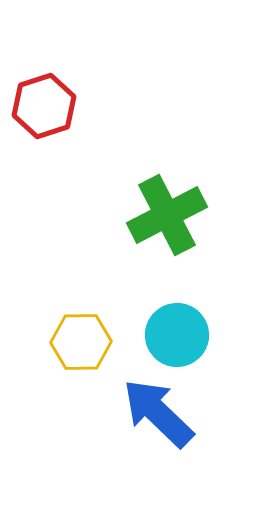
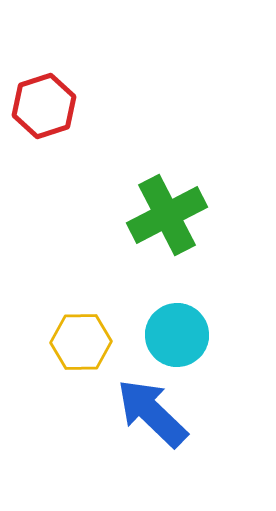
blue arrow: moved 6 px left
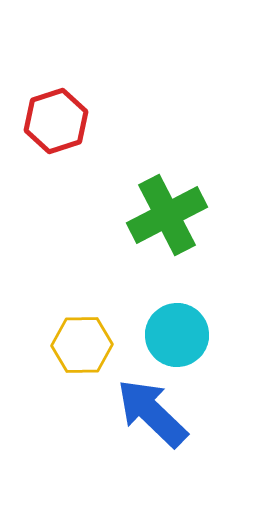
red hexagon: moved 12 px right, 15 px down
yellow hexagon: moved 1 px right, 3 px down
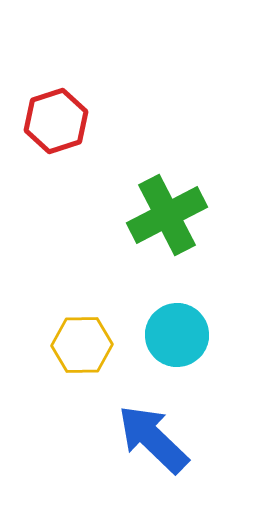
blue arrow: moved 1 px right, 26 px down
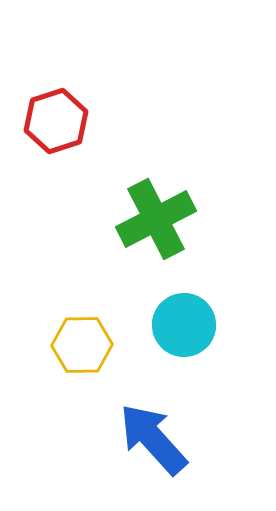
green cross: moved 11 px left, 4 px down
cyan circle: moved 7 px right, 10 px up
blue arrow: rotated 4 degrees clockwise
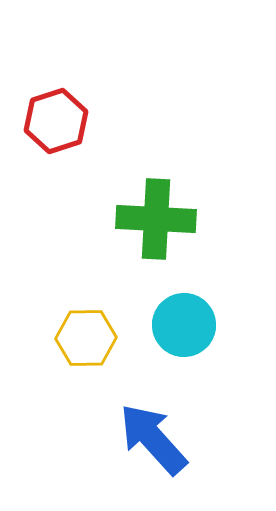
green cross: rotated 30 degrees clockwise
yellow hexagon: moved 4 px right, 7 px up
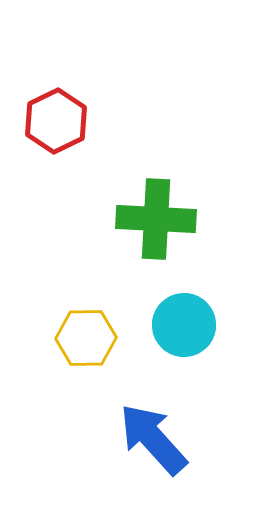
red hexagon: rotated 8 degrees counterclockwise
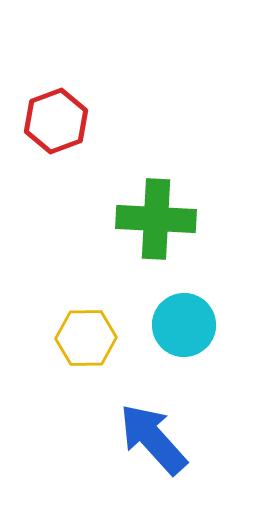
red hexagon: rotated 6 degrees clockwise
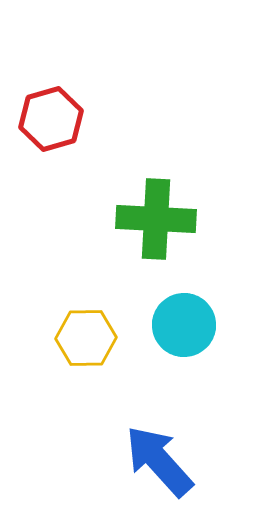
red hexagon: moved 5 px left, 2 px up; rotated 4 degrees clockwise
blue arrow: moved 6 px right, 22 px down
